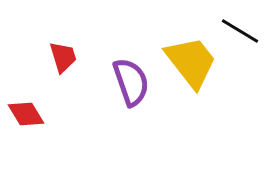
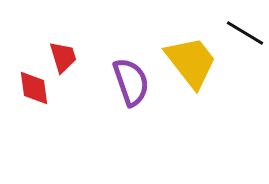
black line: moved 5 px right, 2 px down
red diamond: moved 8 px right, 26 px up; rotated 24 degrees clockwise
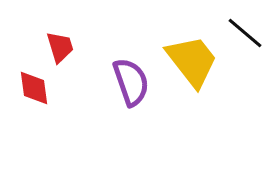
black line: rotated 9 degrees clockwise
red trapezoid: moved 3 px left, 10 px up
yellow trapezoid: moved 1 px right, 1 px up
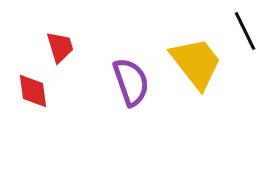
black line: moved 2 px up; rotated 24 degrees clockwise
yellow trapezoid: moved 4 px right, 2 px down
red diamond: moved 1 px left, 3 px down
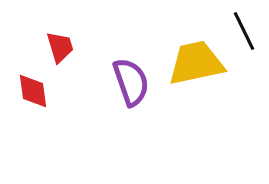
black line: moved 1 px left
yellow trapezoid: rotated 64 degrees counterclockwise
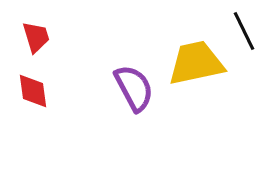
red trapezoid: moved 24 px left, 10 px up
purple semicircle: moved 3 px right, 6 px down; rotated 9 degrees counterclockwise
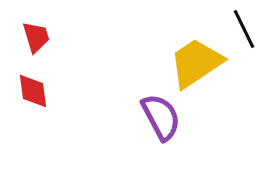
black line: moved 2 px up
yellow trapezoid: rotated 22 degrees counterclockwise
purple semicircle: moved 27 px right, 29 px down
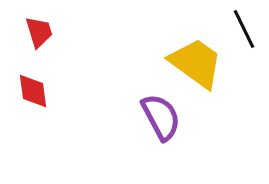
red trapezoid: moved 3 px right, 5 px up
yellow trapezoid: rotated 70 degrees clockwise
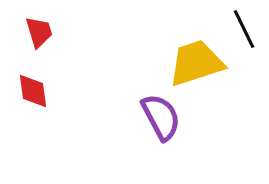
yellow trapezoid: rotated 54 degrees counterclockwise
